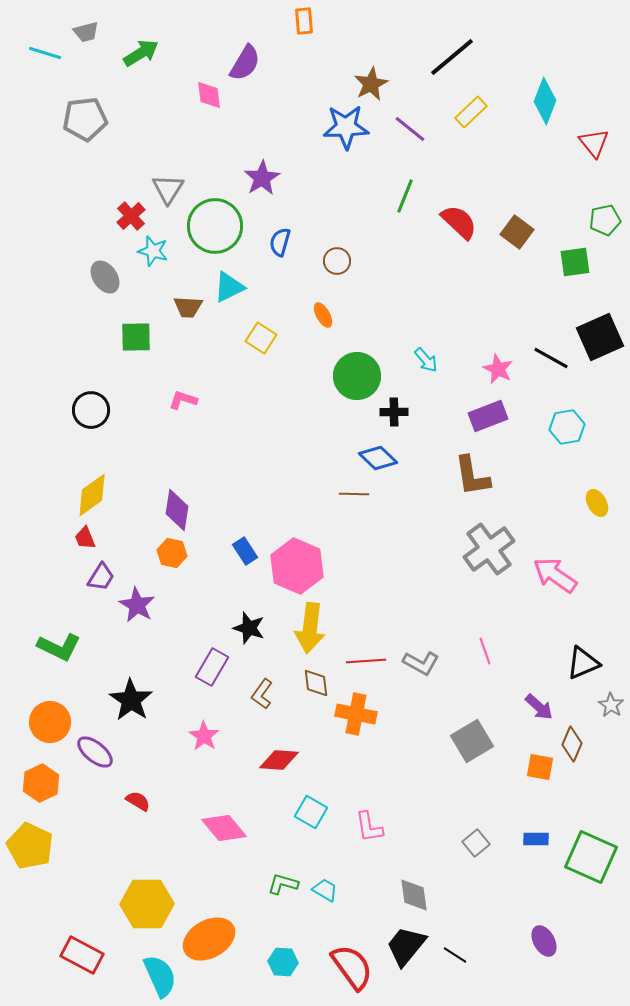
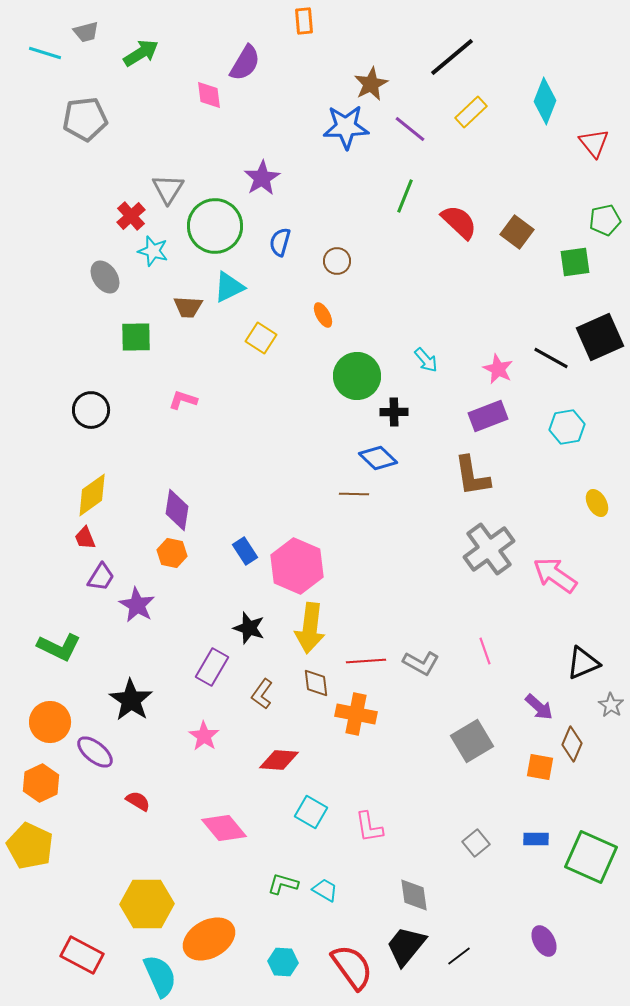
black line at (455, 955): moved 4 px right, 1 px down; rotated 70 degrees counterclockwise
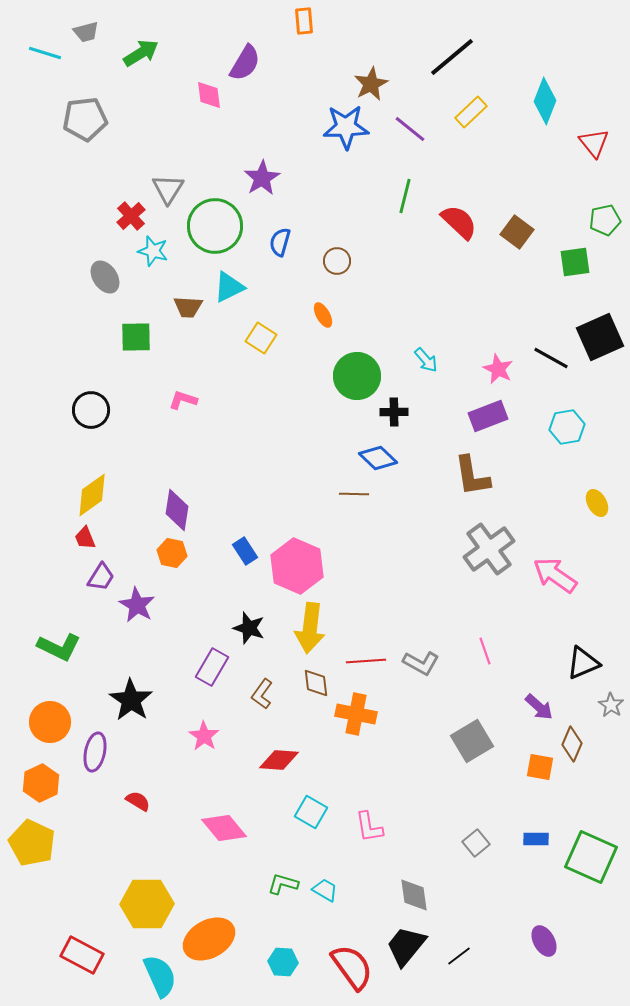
green line at (405, 196): rotated 8 degrees counterclockwise
purple ellipse at (95, 752): rotated 63 degrees clockwise
yellow pentagon at (30, 846): moved 2 px right, 3 px up
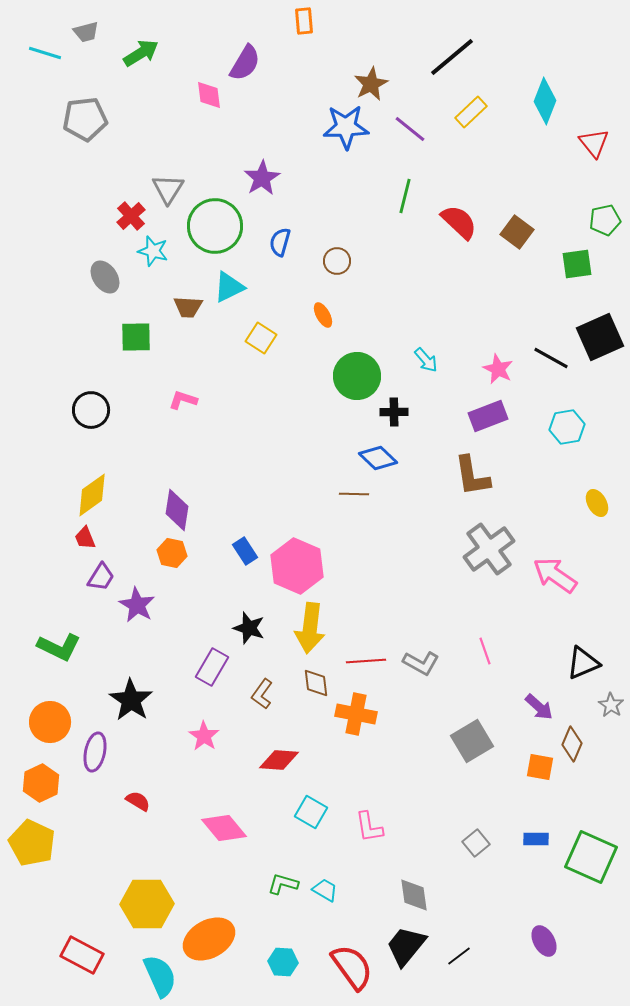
green square at (575, 262): moved 2 px right, 2 px down
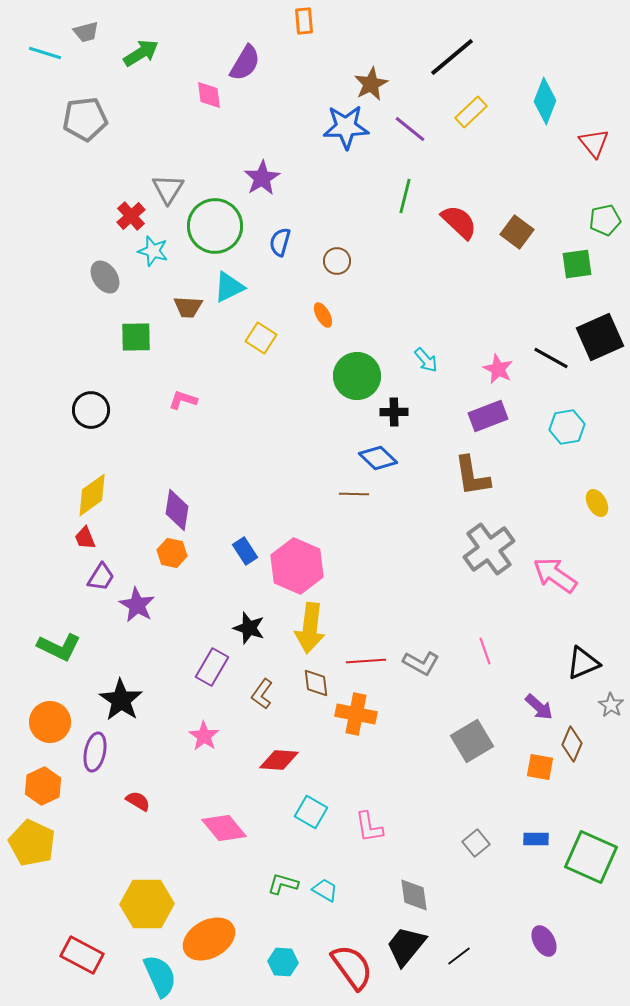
black star at (131, 700): moved 10 px left
orange hexagon at (41, 783): moved 2 px right, 3 px down
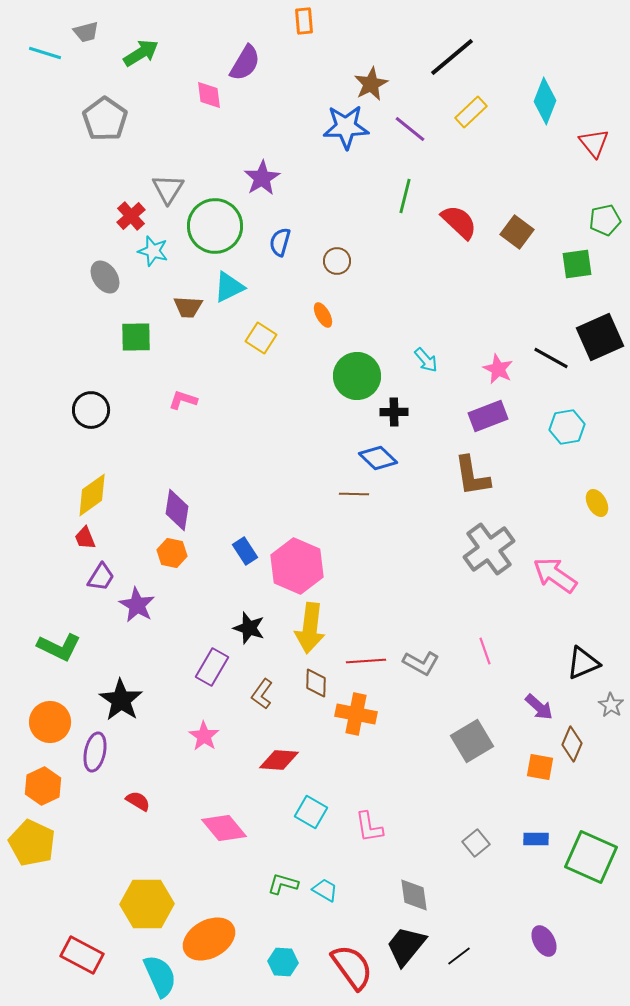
gray pentagon at (85, 119): moved 20 px right; rotated 30 degrees counterclockwise
brown diamond at (316, 683): rotated 8 degrees clockwise
